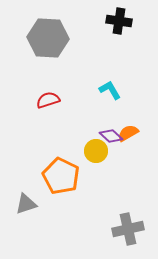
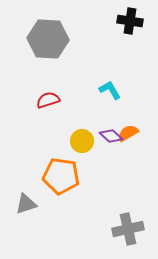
black cross: moved 11 px right
gray hexagon: moved 1 px down
yellow circle: moved 14 px left, 10 px up
orange pentagon: rotated 18 degrees counterclockwise
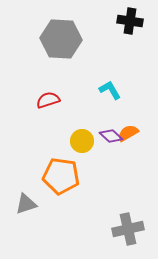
gray hexagon: moved 13 px right
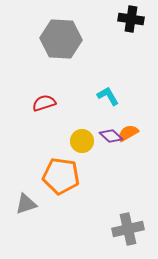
black cross: moved 1 px right, 2 px up
cyan L-shape: moved 2 px left, 6 px down
red semicircle: moved 4 px left, 3 px down
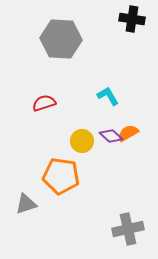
black cross: moved 1 px right
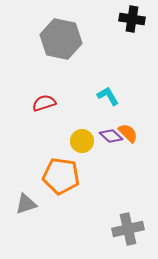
gray hexagon: rotated 9 degrees clockwise
orange semicircle: rotated 75 degrees clockwise
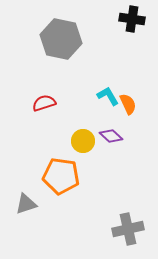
orange semicircle: moved 29 px up; rotated 20 degrees clockwise
yellow circle: moved 1 px right
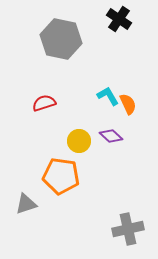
black cross: moved 13 px left; rotated 25 degrees clockwise
yellow circle: moved 4 px left
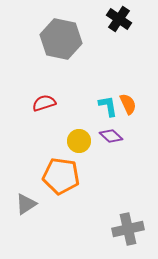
cyan L-shape: moved 10 px down; rotated 20 degrees clockwise
gray triangle: rotated 15 degrees counterclockwise
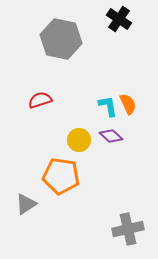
red semicircle: moved 4 px left, 3 px up
yellow circle: moved 1 px up
